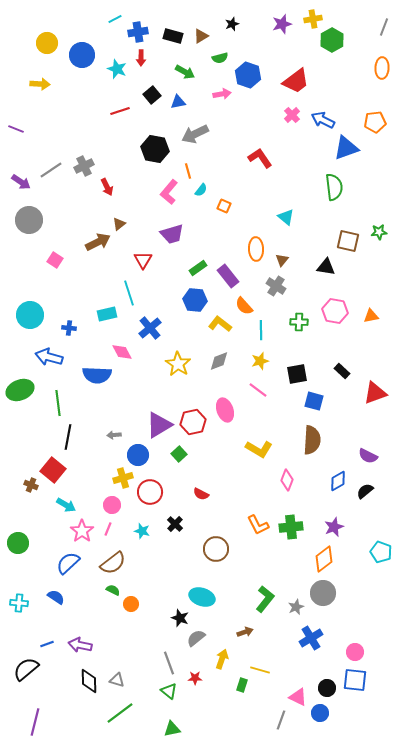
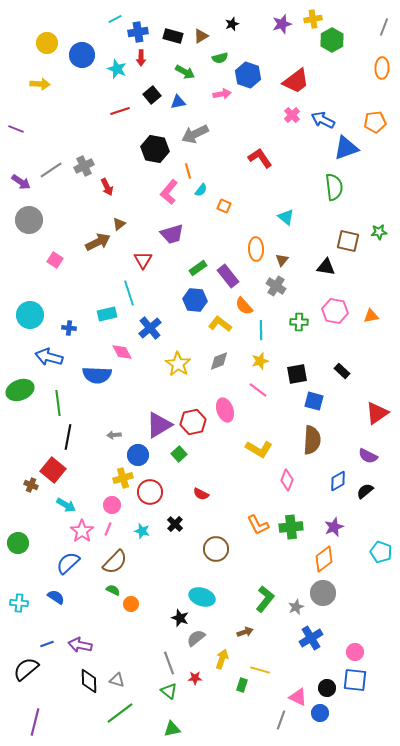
red triangle at (375, 393): moved 2 px right, 20 px down; rotated 15 degrees counterclockwise
brown semicircle at (113, 563): moved 2 px right, 1 px up; rotated 8 degrees counterclockwise
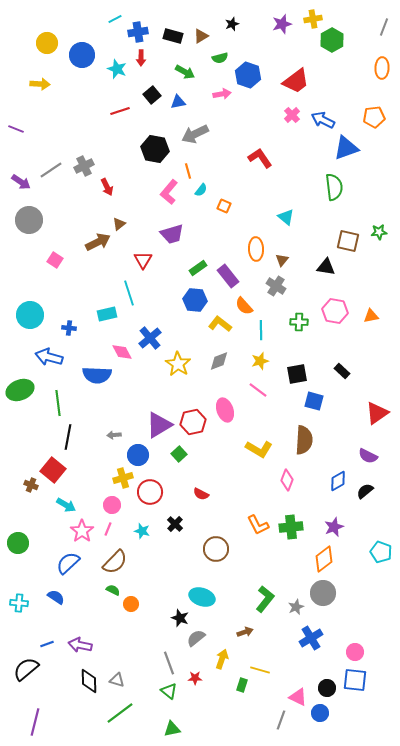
orange pentagon at (375, 122): moved 1 px left, 5 px up
blue cross at (150, 328): moved 10 px down
brown semicircle at (312, 440): moved 8 px left
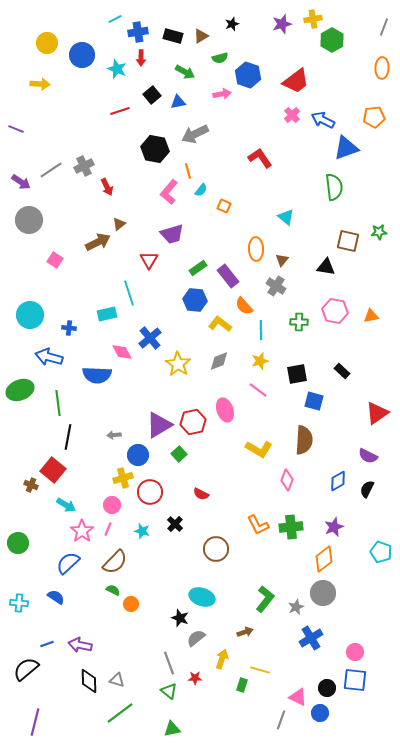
red triangle at (143, 260): moved 6 px right
black semicircle at (365, 491): moved 2 px right, 2 px up; rotated 24 degrees counterclockwise
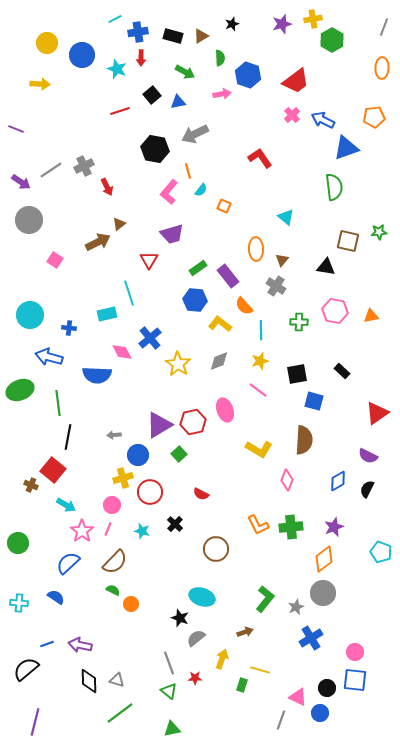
green semicircle at (220, 58): rotated 77 degrees counterclockwise
